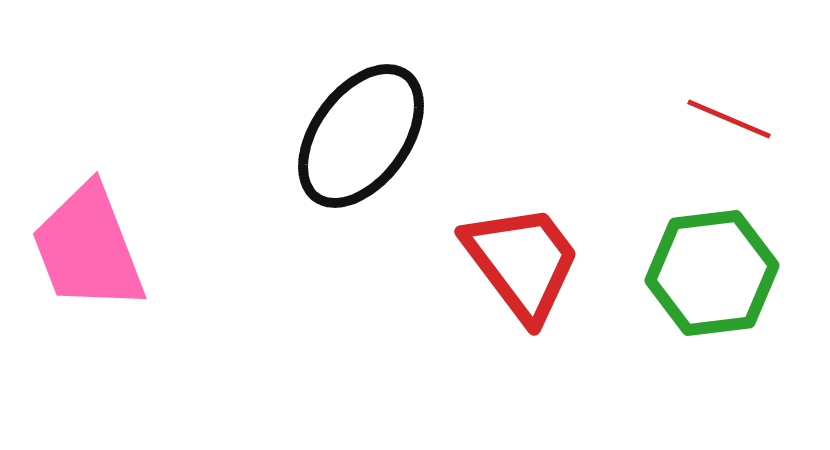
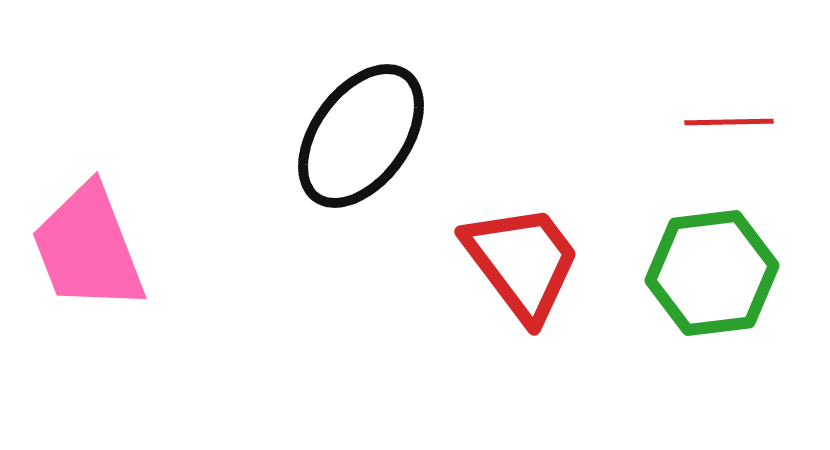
red line: moved 3 px down; rotated 24 degrees counterclockwise
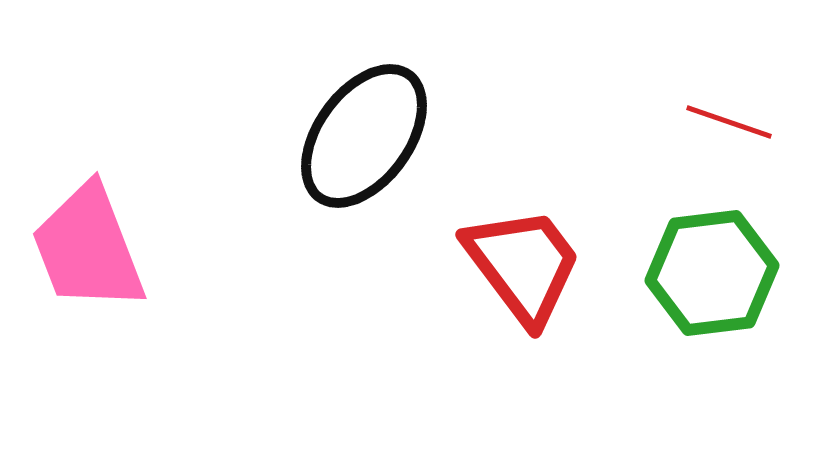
red line: rotated 20 degrees clockwise
black ellipse: moved 3 px right
red trapezoid: moved 1 px right, 3 px down
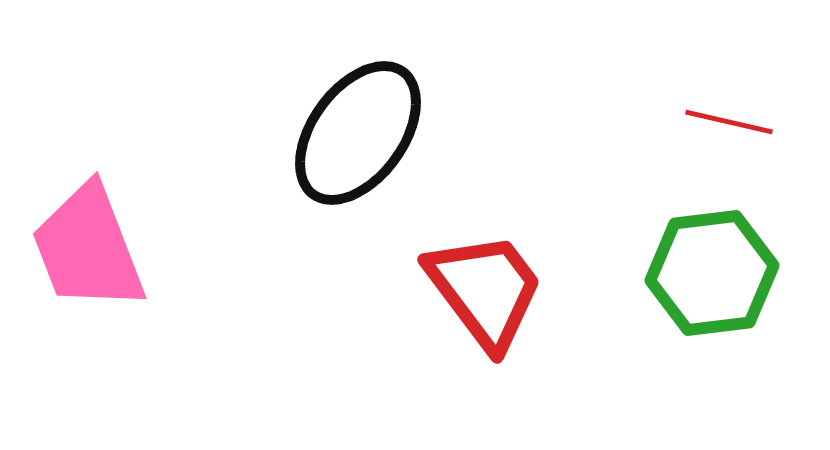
red line: rotated 6 degrees counterclockwise
black ellipse: moved 6 px left, 3 px up
red trapezoid: moved 38 px left, 25 px down
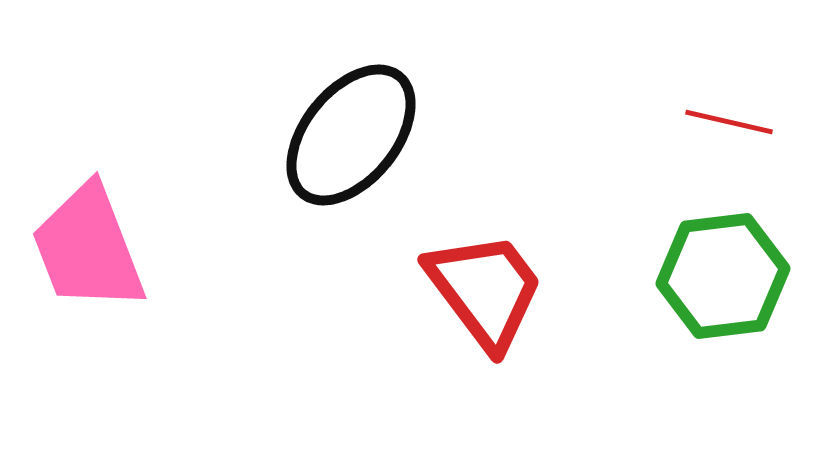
black ellipse: moved 7 px left, 2 px down; rotated 3 degrees clockwise
green hexagon: moved 11 px right, 3 px down
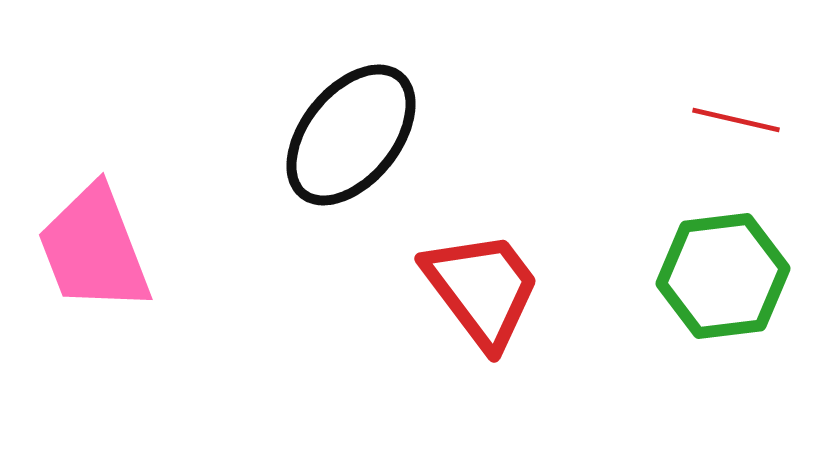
red line: moved 7 px right, 2 px up
pink trapezoid: moved 6 px right, 1 px down
red trapezoid: moved 3 px left, 1 px up
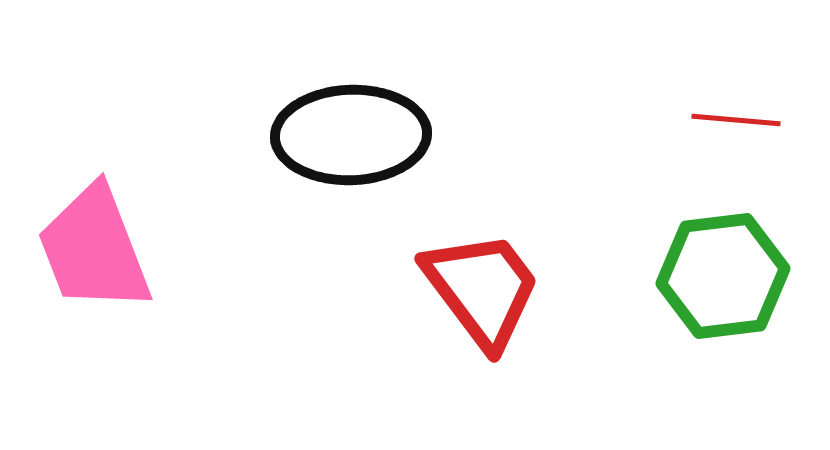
red line: rotated 8 degrees counterclockwise
black ellipse: rotated 49 degrees clockwise
